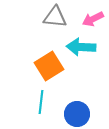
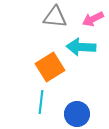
orange square: moved 1 px right, 1 px down
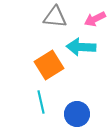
pink arrow: moved 2 px right
orange square: moved 1 px left, 2 px up
cyan line: rotated 20 degrees counterclockwise
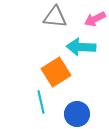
orange square: moved 7 px right, 7 px down
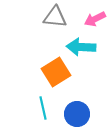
cyan line: moved 2 px right, 6 px down
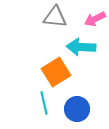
cyan line: moved 1 px right, 5 px up
blue circle: moved 5 px up
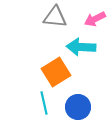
blue circle: moved 1 px right, 2 px up
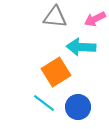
cyan line: rotated 40 degrees counterclockwise
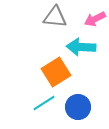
cyan line: rotated 70 degrees counterclockwise
